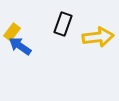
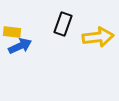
yellow rectangle: rotated 60 degrees clockwise
blue arrow: rotated 120 degrees clockwise
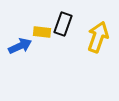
yellow rectangle: moved 30 px right
yellow arrow: rotated 64 degrees counterclockwise
